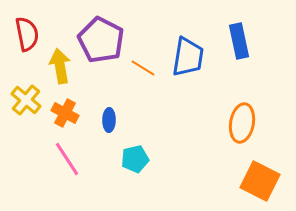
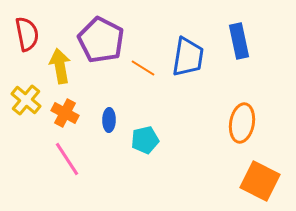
cyan pentagon: moved 10 px right, 19 px up
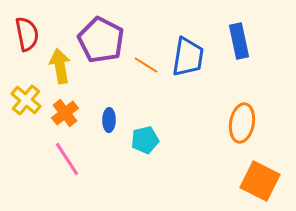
orange line: moved 3 px right, 3 px up
orange cross: rotated 24 degrees clockwise
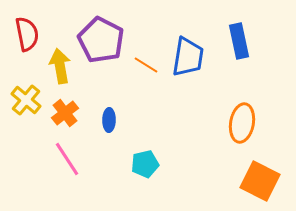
cyan pentagon: moved 24 px down
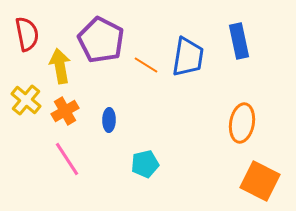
orange cross: moved 2 px up; rotated 8 degrees clockwise
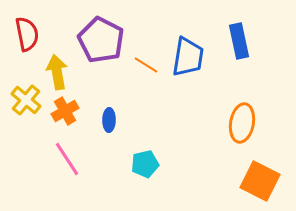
yellow arrow: moved 3 px left, 6 px down
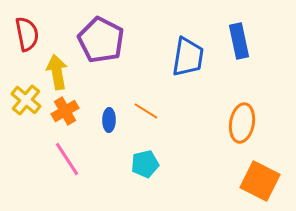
orange line: moved 46 px down
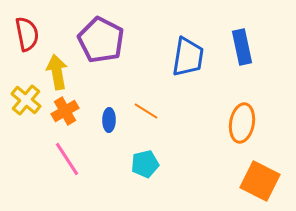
blue rectangle: moved 3 px right, 6 px down
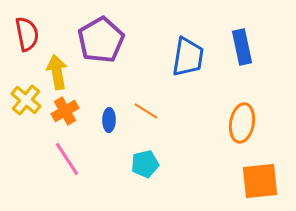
purple pentagon: rotated 15 degrees clockwise
orange square: rotated 33 degrees counterclockwise
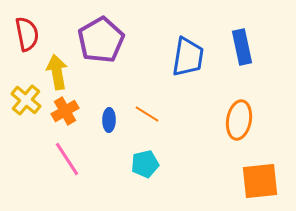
orange line: moved 1 px right, 3 px down
orange ellipse: moved 3 px left, 3 px up
